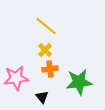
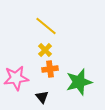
green star: rotated 8 degrees counterclockwise
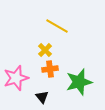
yellow line: moved 11 px right; rotated 10 degrees counterclockwise
pink star: rotated 10 degrees counterclockwise
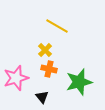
orange cross: moved 1 px left; rotated 21 degrees clockwise
